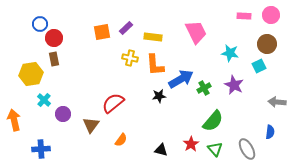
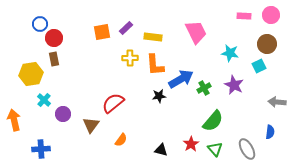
yellow cross: rotated 14 degrees counterclockwise
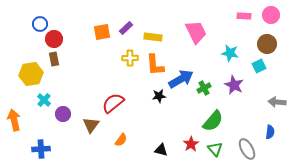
red circle: moved 1 px down
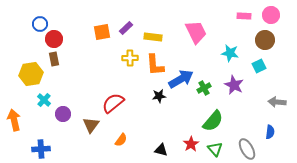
brown circle: moved 2 px left, 4 px up
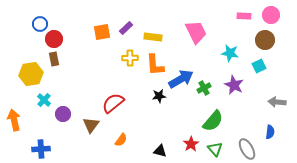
black triangle: moved 1 px left, 1 px down
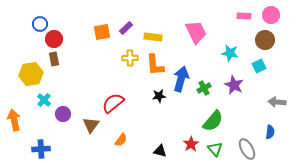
blue arrow: rotated 45 degrees counterclockwise
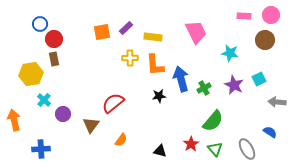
cyan square: moved 13 px down
blue arrow: rotated 30 degrees counterclockwise
blue semicircle: rotated 64 degrees counterclockwise
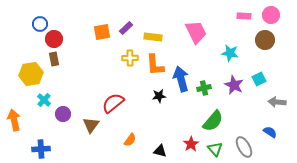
green cross: rotated 16 degrees clockwise
orange semicircle: moved 9 px right
gray ellipse: moved 3 px left, 2 px up
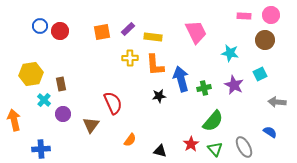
blue circle: moved 2 px down
purple rectangle: moved 2 px right, 1 px down
red circle: moved 6 px right, 8 px up
brown rectangle: moved 7 px right, 25 px down
cyan square: moved 1 px right, 5 px up
red semicircle: rotated 105 degrees clockwise
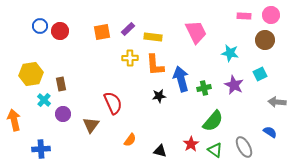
green triangle: moved 1 px down; rotated 14 degrees counterclockwise
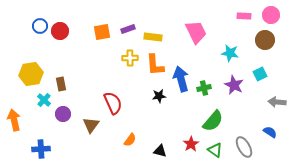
purple rectangle: rotated 24 degrees clockwise
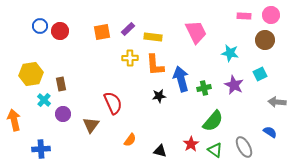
purple rectangle: rotated 24 degrees counterclockwise
